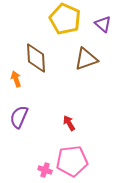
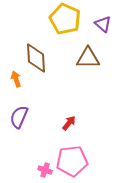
brown triangle: moved 2 px right, 1 px up; rotated 20 degrees clockwise
red arrow: rotated 70 degrees clockwise
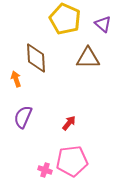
purple semicircle: moved 4 px right
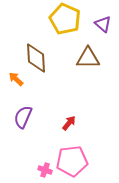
orange arrow: rotated 28 degrees counterclockwise
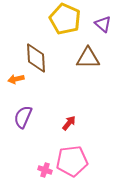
orange arrow: rotated 56 degrees counterclockwise
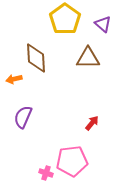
yellow pentagon: rotated 12 degrees clockwise
orange arrow: moved 2 px left
red arrow: moved 23 px right
pink cross: moved 1 px right, 3 px down
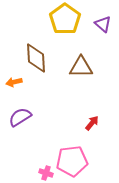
brown triangle: moved 7 px left, 9 px down
orange arrow: moved 3 px down
purple semicircle: moved 3 px left; rotated 35 degrees clockwise
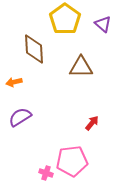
brown diamond: moved 2 px left, 9 px up
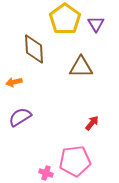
purple triangle: moved 7 px left; rotated 18 degrees clockwise
pink pentagon: moved 3 px right
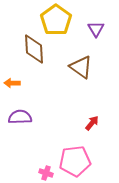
yellow pentagon: moved 9 px left, 1 px down
purple triangle: moved 5 px down
brown triangle: rotated 35 degrees clockwise
orange arrow: moved 2 px left, 1 px down; rotated 14 degrees clockwise
purple semicircle: rotated 30 degrees clockwise
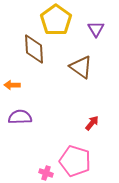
orange arrow: moved 2 px down
pink pentagon: rotated 24 degrees clockwise
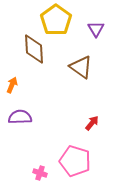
orange arrow: rotated 112 degrees clockwise
pink cross: moved 6 px left
